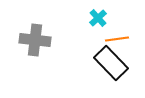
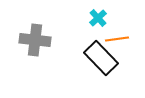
black rectangle: moved 10 px left, 5 px up
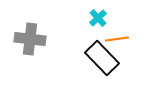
gray cross: moved 5 px left, 1 px up
black rectangle: moved 1 px right
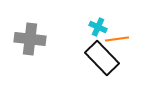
cyan cross: moved 9 px down; rotated 24 degrees counterclockwise
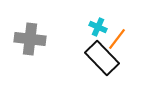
orange line: rotated 45 degrees counterclockwise
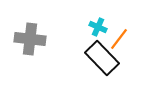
orange line: moved 2 px right
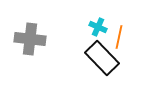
orange line: moved 2 px up; rotated 25 degrees counterclockwise
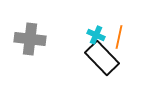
cyan cross: moved 2 px left, 8 px down
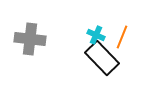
orange line: moved 3 px right; rotated 10 degrees clockwise
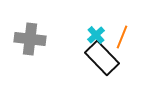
cyan cross: rotated 24 degrees clockwise
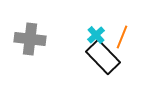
black rectangle: moved 1 px right, 1 px up
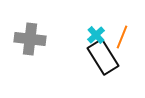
black rectangle: rotated 12 degrees clockwise
